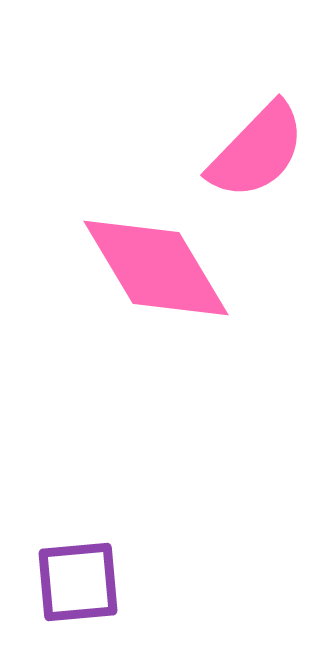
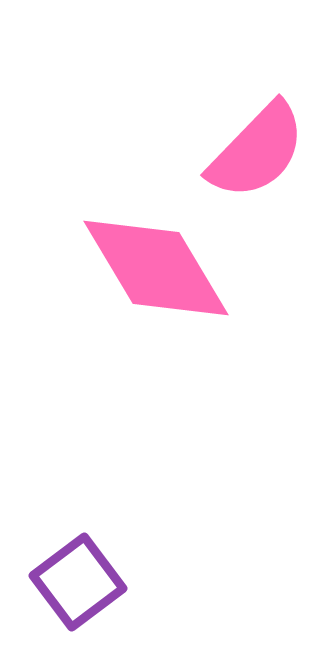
purple square: rotated 32 degrees counterclockwise
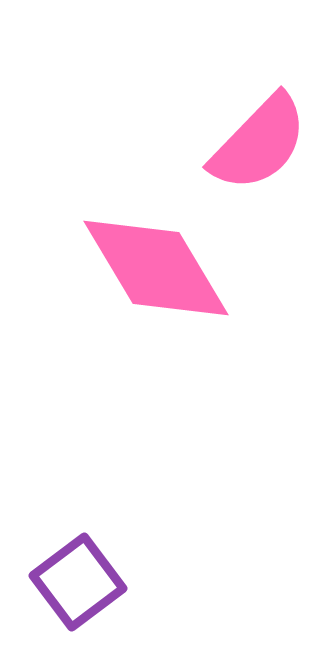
pink semicircle: moved 2 px right, 8 px up
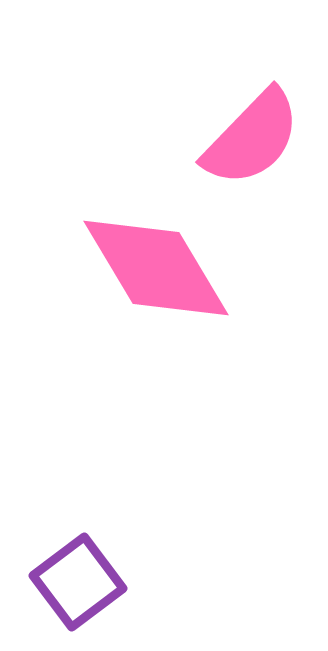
pink semicircle: moved 7 px left, 5 px up
